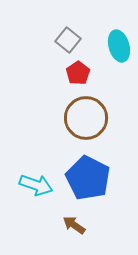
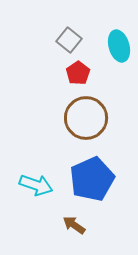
gray square: moved 1 px right
blue pentagon: moved 4 px right, 1 px down; rotated 21 degrees clockwise
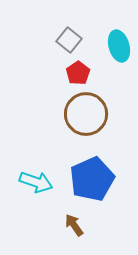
brown circle: moved 4 px up
cyan arrow: moved 3 px up
brown arrow: rotated 20 degrees clockwise
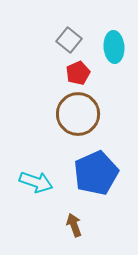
cyan ellipse: moved 5 px left, 1 px down; rotated 12 degrees clockwise
red pentagon: rotated 10 degrees clockwise
brown circle: moved 8 px left
blue pentagon: moved 4 px right, 6 px up
brown arrow: rotated 15 degrees clockwise
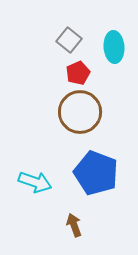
brown circle: moved 2 px right, 2 px up
blue pentagon: rotated 27 degrees counterclockwise
cyan arrow: moved 1 px left
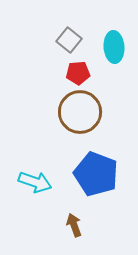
red pentagon: rotated 20 degrees clockwise
blue pentagon: moved 1 px down
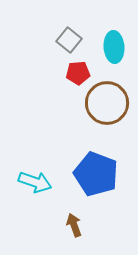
brown circle: moved 27 px right, 9 px up
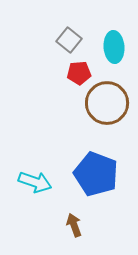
red pentagon: moved 1 px right
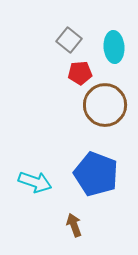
red pentagon: moved 1 px right
brown circle: moved 2 px left, 2 px down
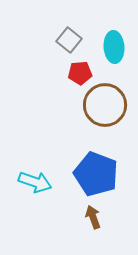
brown arrow: moved 19 px right, 8 px up
